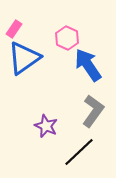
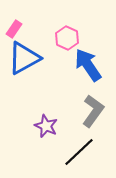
blue triangle: rotated 6 degrees clockwise
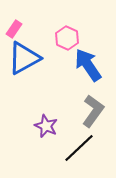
black line: moved 4 px up
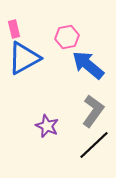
pink rectangle: rotated 48 degrees counterclockwise
pink hexagon: moved 1 px up; rotated 25 degrees clockwise
blue arrow: rotated 16 degrees counterclockwise
purple star: moved 1 px right
black line: moved 15 px right, 3 px up
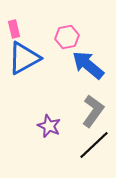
purple star: moved 2 px right
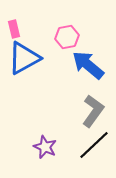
purple star: moved 4 px left, 21 px down
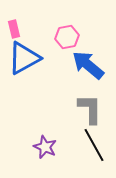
gray L-shape: moved 3 px left, 2 px up; rotated 36 degrees counterclockwise
black line: rotated 76 degrees counterclockwise
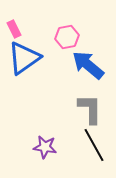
pink rectangle: rotated 12 degrees counterclockwise
blue triangle: rotated 6 degrees counterclockwise
purple star: rotated 15 degrees counterclockwise
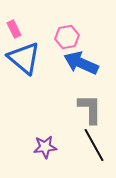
blue triangle: rotated 45 degrees counterclockwise
blue arrow: moved 7 px left, 2 px up; rotated 16 degrees counterclockwise
purple star: rotated 15 degrees counterclockwise
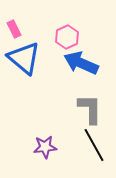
pink hexagon: rotated 15 degrees counterclockwise
